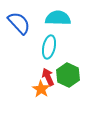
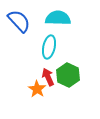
blue semicircle: moved 2 px up
orange star: moved 4 px left
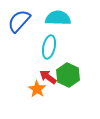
blue semicircle: rotated 95 degrees counterclockwise
red arrow: rotated 30 degrees counterclockwise
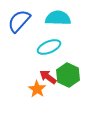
cyan ellipse: rotated 55 degrees clockwise
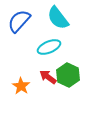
cyan semicircle: rotated 130 degrees counterclockwise
orange star: moved 16 px left, 3 px up
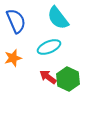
blue semicircle: moved 3 px left; rotated 115 degrees clockwise
green hexagon: moved 4 px down
orange star: moved 8 px left, 28 px up; rotated 24 degrees clockwise
